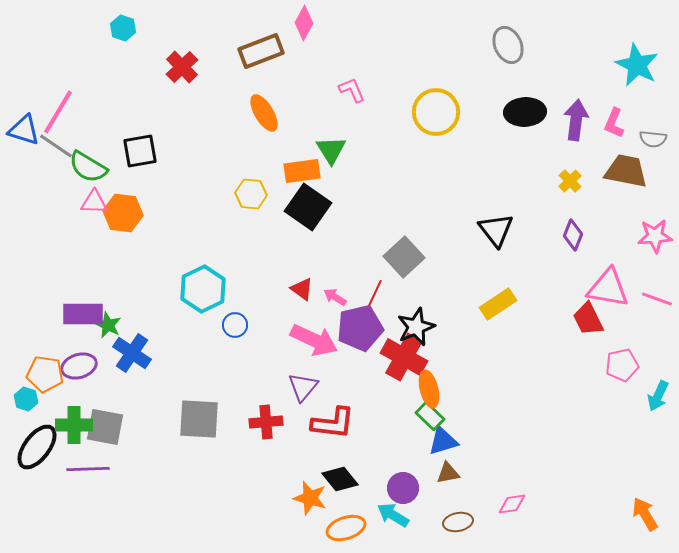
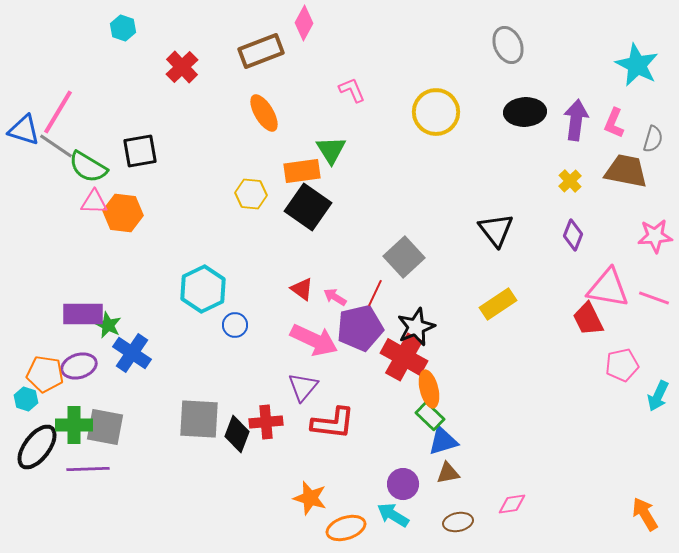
gray semicircle at (653, 139): rotated 80 degrees counterclockwise
pink line at (657, 299): moved 3 px left, 1 px up
black diamond at (340, 479): moved 103 px left, 45 px up; rotated 60 degrees clockwise
purple circle at (403, 488): moved 4 px up
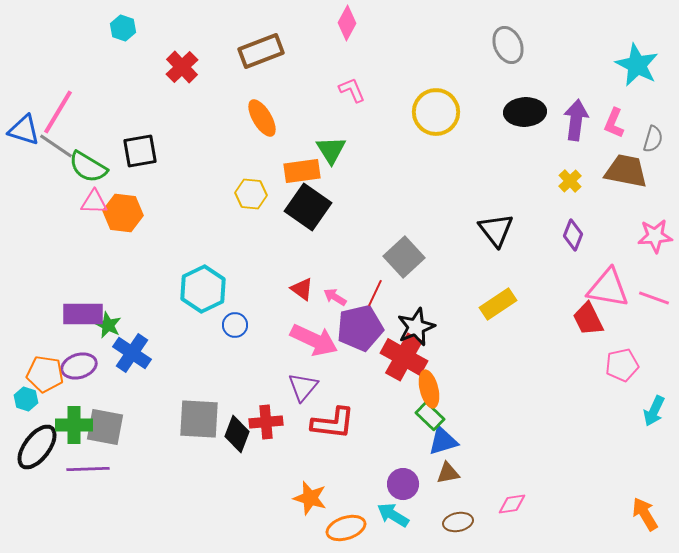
pink diamond at (304, 23): moved 43 px right
orange ellipse at (264, 113): moved 2 px left, 5 px down
cyan arrow at (658, 396): moved 4 px left, 15 px down
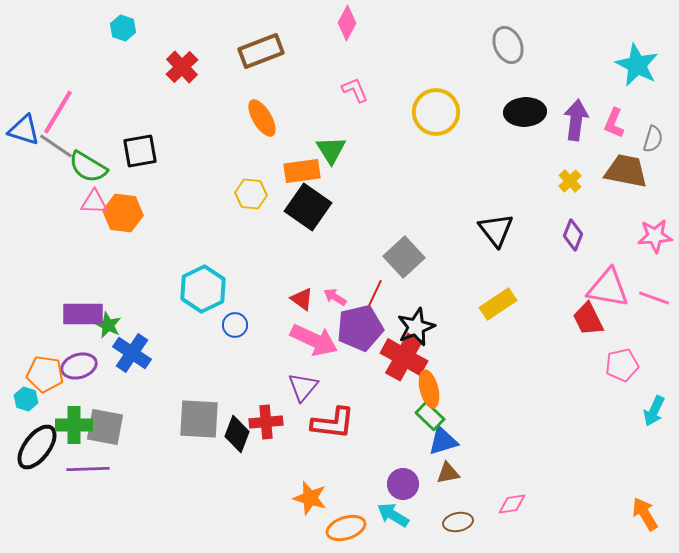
pink L-shape at (352, 90): moved 3 px right
red triangle at (302, 289): moved 10 px down
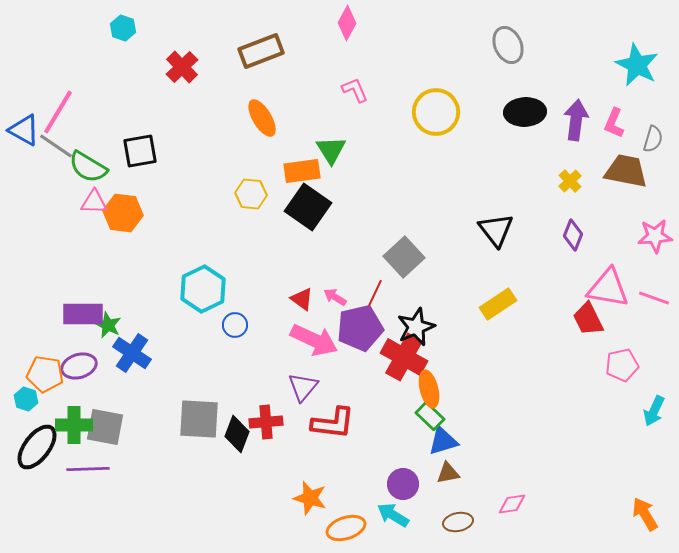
blue triangle at (24, 130): rotated 12 degrees clockwise
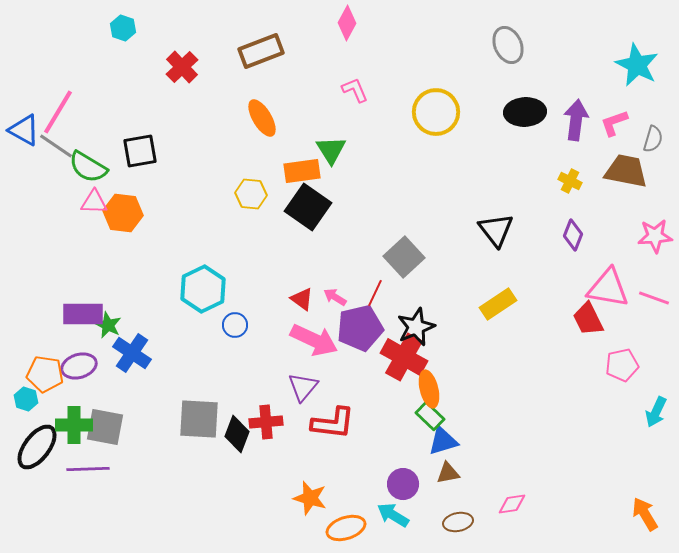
pink L-shape at (614, 123): rotated 48 degrees clockwise
yellow cross at (570, 181): rotated 20 degrees counterclockwise
cyan arrow at (654, 411): moved 2 px right, 1 px down
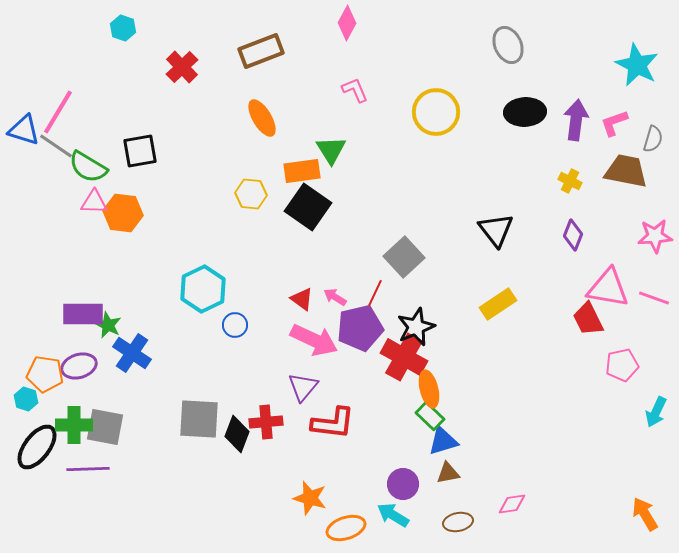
blue triangle at (24, 130): rotated 12 degrees counterclockwise
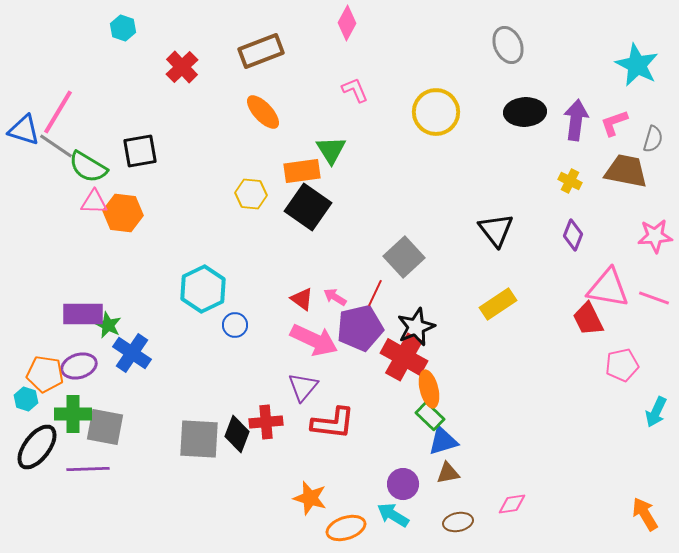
orange ellipse at (262, 118): moved 1 px right, 6 px up; rotated 12 degrees counterclockwise
gray square at (199, 419): moved 20 px down
green cross at (74, 425): moved 1 px left, 11 px up
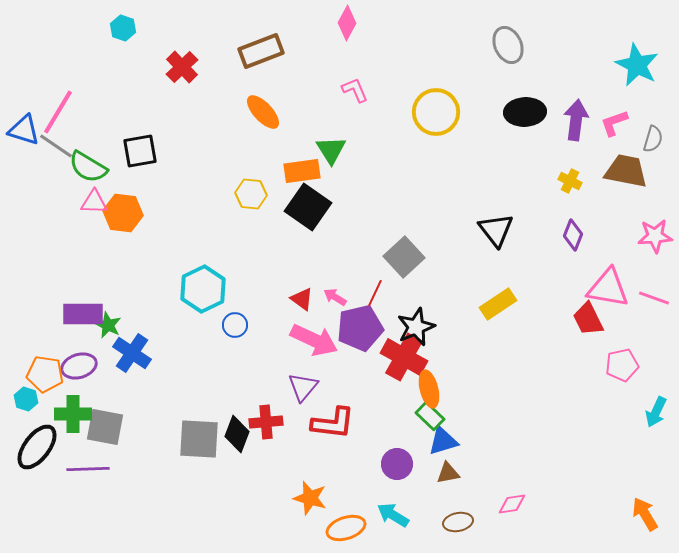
purple circle at (403, 484): moved 6 px left, 20 px up
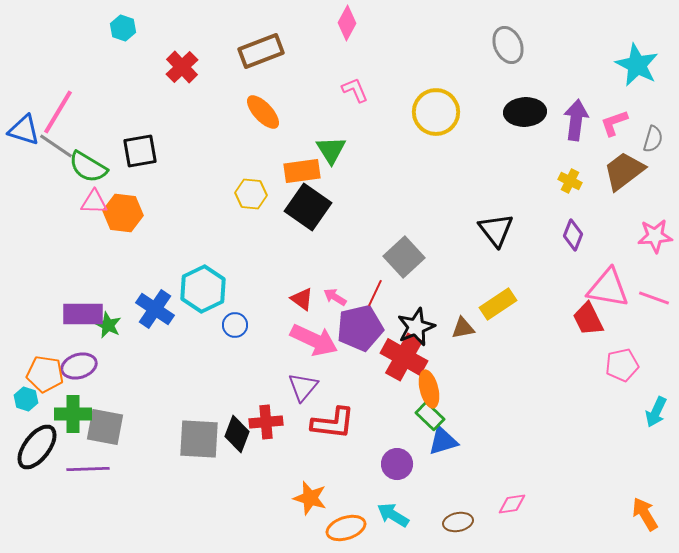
brown trapezoid at (626, 171): moved 2 px left; rotated 48 degrees counterclockwise
blue cross at (132, 353): moved 23 px right, 44 px up
brown triangle at (448, 473): moved 15 px right, 145 px up
